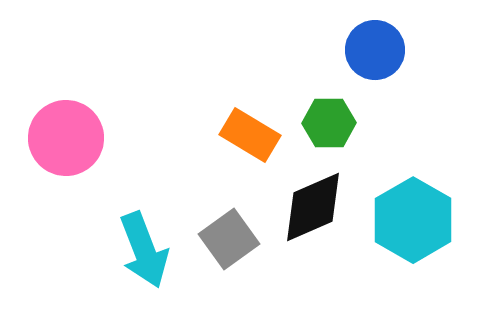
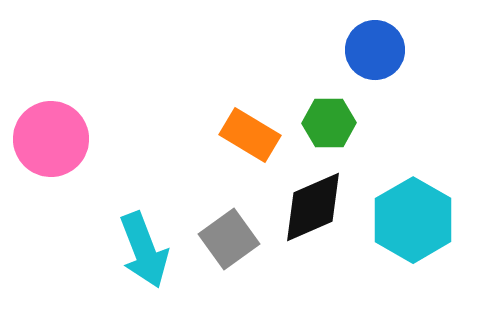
pink circle: moved 15 px left, 1 px down
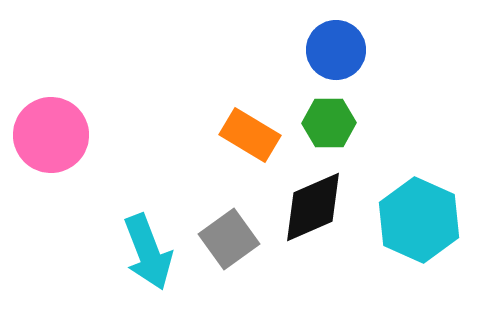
blue circle: moved 39 px left
pink circle: moved 4 px up
cyan hexagon: moved 6 px right; rotated 6 degrees counterclockwise
cyan arrow: moved 4 px right, 2 px down
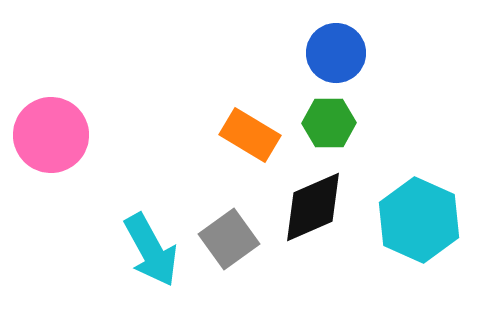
blue circle: moved 3 px down
cyan arrow: moved 3 px right, 2 px up; rotated 8 degrees counterclockwise
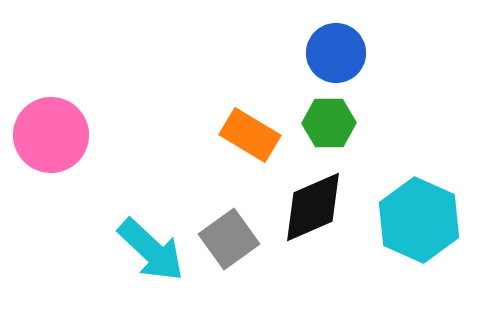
cyan arrow: rotated 18 degrees counterclockwise
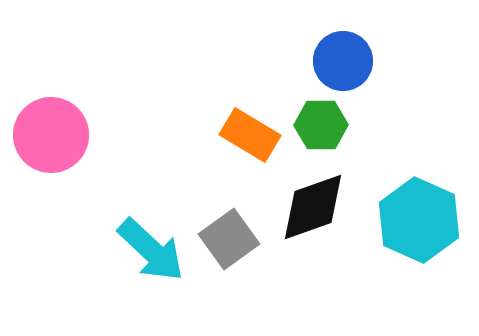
blue circle: moved 7 px right, 8 px down
green hexagon: moved 8 px left, 2 px down
black diamond: rotated 4 degrees clockwise
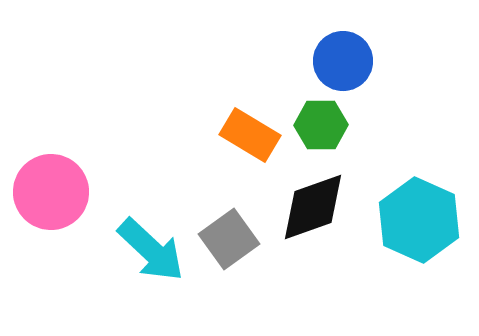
pink circle: moved 57 px down
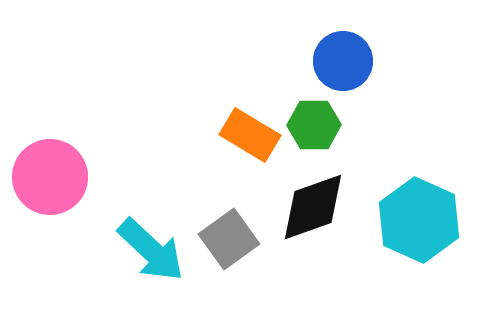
green hexagon: moved 7 px left
pink circle: moved 1 px left, 15 px up
